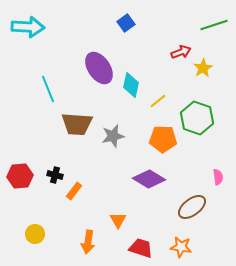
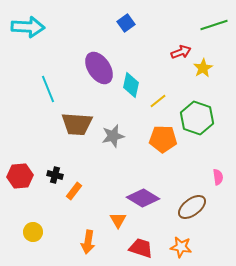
purple diamond: moved 6 px left, 19 px down
yellow circle: moved 2 px left, 2 px up
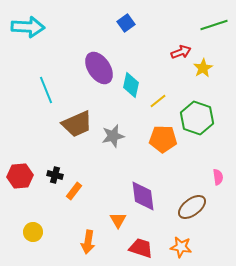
cyan line: moved 2 px left, 1 px down
brown trapezoid: rotated 28 degrees counterclockwise
purple diamond: moved 2 px up; rotated 52 degrees clockwise
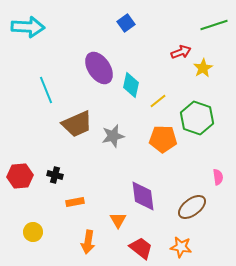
orange rectangle: moved 1 px right, 11 px down; rotated 42 degrees clockwise
red trapezoid: rotated 20 degrees clockwise
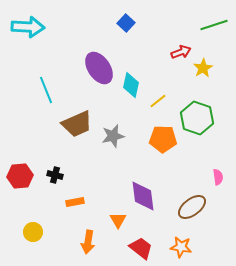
blue square: rotated 12 degrees counterclockwise
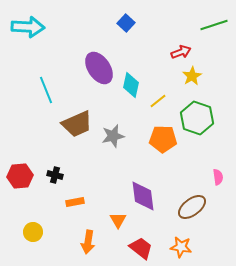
yellow star: moved 11 px left, 8 px down
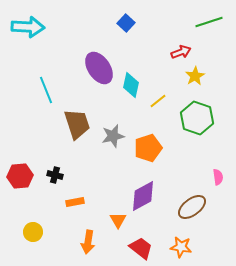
green line: moved 5 px left, 3 px up
yellow star: moved 3 px right
brown trapezoid: rotated 84 degrees counterclockwise
orange pentagon: moved 15 px left, 9 px down; rotated 20 degrees counterclockwise
purple diamond: rotated 68 degrees clockwise
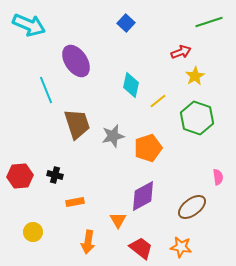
cyan arrow: moved 1 px right, 2 px up; rotated 20 degrees clockwise
purple ellipse: moved 23 px left, 7 px up
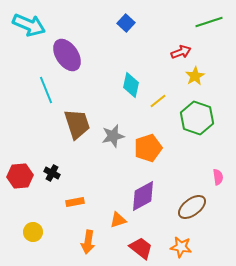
purple ellipse: moved 9 px left, 6 px up
black cross: moved 3 px left, 2 px up; rotated 14 degrees clockwise
orange triangle: rotated 42 degrees clockwise
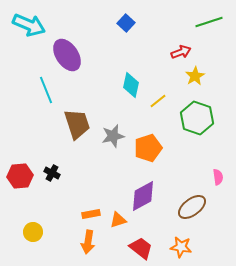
orange rectangle: moved 16 px right, 12 px down
